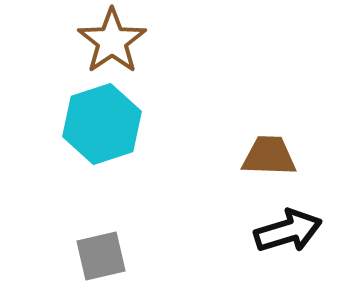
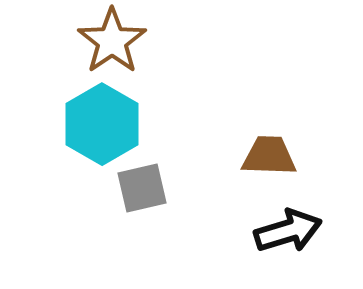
cyan hexagon: rotated 12 degrees counterclockwise
gray square: moved 41 px right, 68 px up
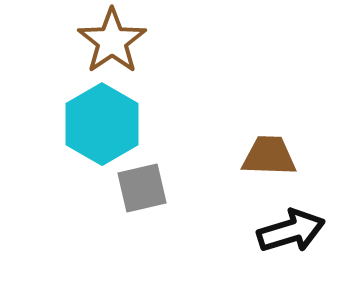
black arrow: moved 3 px right
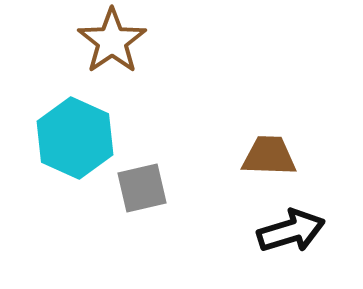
cyan hexagon: moved 27 px left, 14 px down; rotated 6 degrees counterclockwise
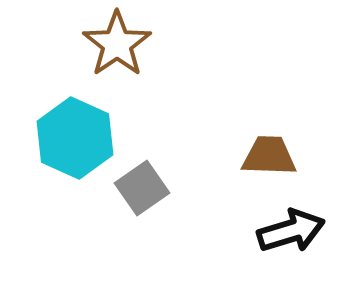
brown star: moved 5 px right, 3 px down
gray square: rotated 22 degrees counterclockwise
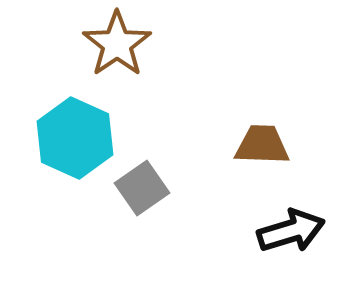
brown trapezoid: moved 7 px left, 11 px up
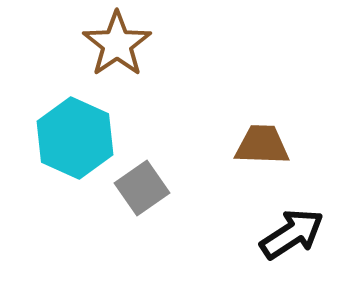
black arrow: moved 1 px right, 3 px down; rotated 16 degrees counterclockwise
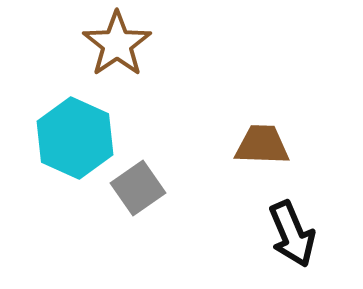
gray square: moved 4 px left
black arrow: rotated 100 degrees clockwise
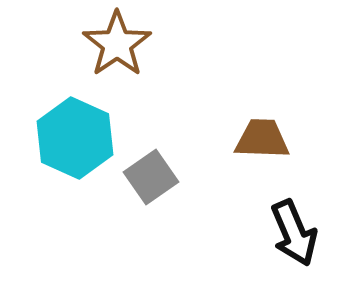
brown trapezoid: moved 6 px up
gray square: moved 13 px right, 11 px up
black arrow: moved 2 px right, 1 px up
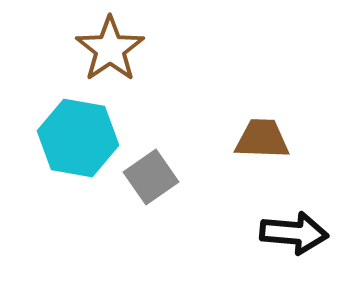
brown star: moved 7 px left, 5 px down
cyan hexagon: moved 3 px right; rotated 14 degrees counterclockwise
black arrow: rotated 62 degrees counterclockwise
